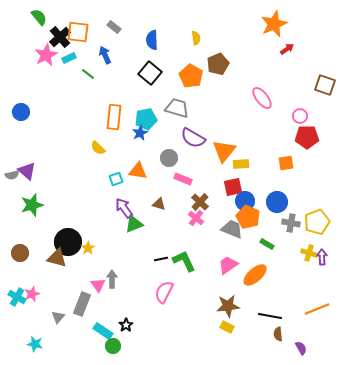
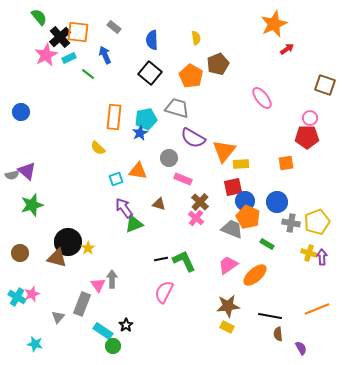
pink circle at (300, 116): moved 10 px right, 2 px down
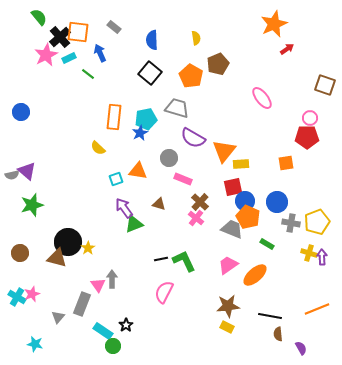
blue arrow at (105, 55): moved 5 px left, 2 px up
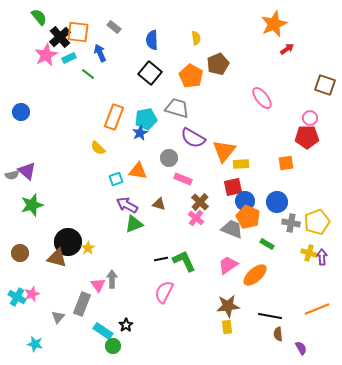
orange rectangle at (114, 117): rotated 15 degrees clockwise
purple arrow at (124, 208): moved 3 px right, 3 px up; rotated 25 degrees counterclockwise
yellow rectangle at (227, 327): rotated 56 degrees clockwise
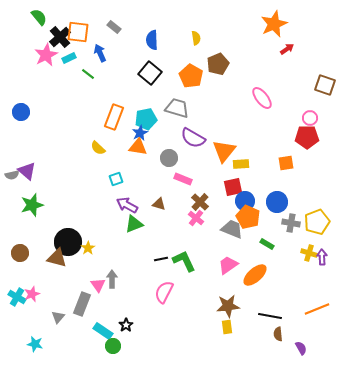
orange triangle at (138, 171): moved 24 px up
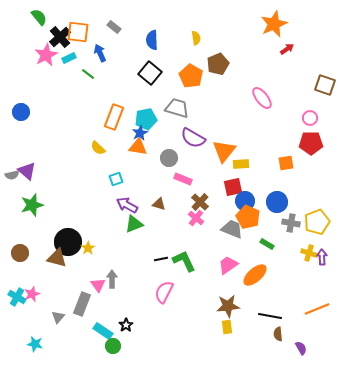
red pentagon at (307, 137): moved 4 px right, 6 px down
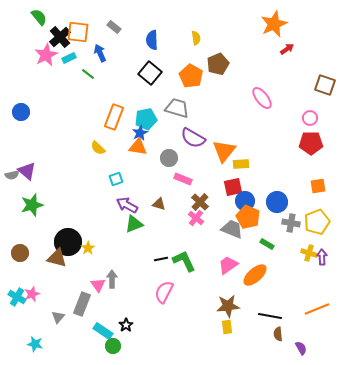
orange square at (286, 163): moved 32 px right, 23 px down
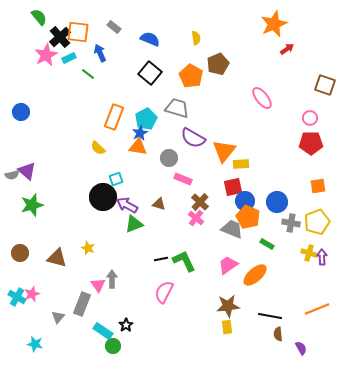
blue semicircle at (152, 40): moved 2 px left, 1 px up; rotated 114 degrees clockwise
cyan pentagon at (146, 119): rotated 15 degrees counterclockwise
black circle at (68, 242): moved 35 px right, 45 px up
yellow star at (88, 248): rotated 16 degrees counterclockwise
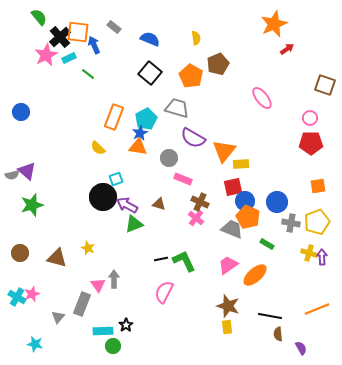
blue arrow at (100, 53): moved 6 px left, 8 px up
brown cross at (200, 202): rotated 18 degrees counterclockwise
gray arrow at (112, 279): moved 2 px right
brown star at (228, 306): rotated 25 degrees clockwise
cyan rectangle at (103, 331): rotated 36 degrees counterclockwise
